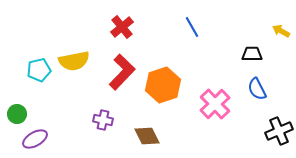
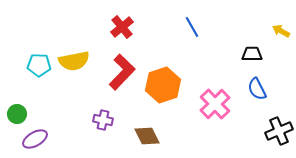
cyan pentagon: moved 5 px up; rotated 15 degrees clockwise
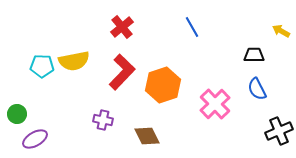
black trapezoid: moved 2 px right, 1 px down
cyan pentagon: moved 3 px right, 1 px down
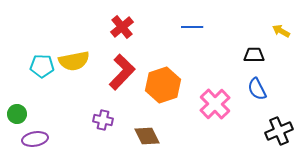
blue line: rotated 60 degrees counterclockwise
purple ellipse: rotated 20 degrees clockwise
